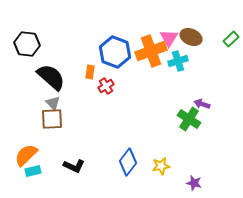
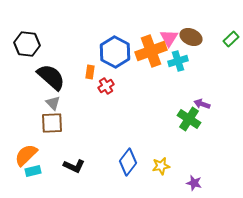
blue hexagon: rotated 8 degrees clockwise
brown square: moved 4 px down
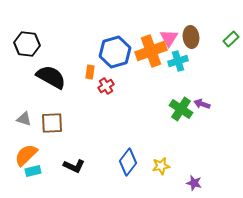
brown ellipse: rotated 60 degrees clockwise
blue hexagon: rotated 16 degrees clockwise
black semicircle: rotated 12 degrees counterclockwise
gray triangle: moved 29 px left, 16 px down; rotated 28 degrees counterclockwise
green cross: moved 8 px left, 10 px up
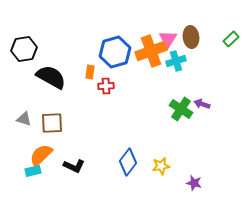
pink triangle: moved 1 px left, 1 px down
black hexagon: moved 3 px left, 5 px down; rotated 15 degrees counterclockwise
cyan cross: moved 2 px left
red cross: rotated 28 degrees clockwise
orange semicircle: moved 15 px right
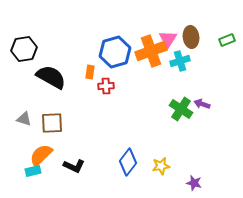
green rectangle: moved 4 px left, 1 px down; rotated 21 degrees clockwise
cyan cross: moved 4 px right
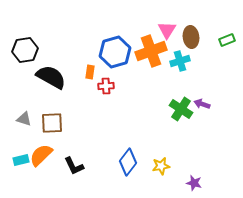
pink triangle: moved 1 px left, 9 px up
black hexagon: moved 1 px right, 1 px down
black L-shape: rotated 40 degrees clockwise
cyan rectangle: moved 12 px left, 11 px up
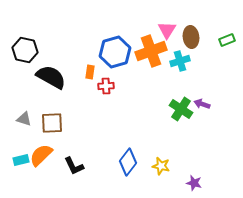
black hexagon: rotated 20 degrees clockwise
yellow star: rotated 24 degrees clockwise
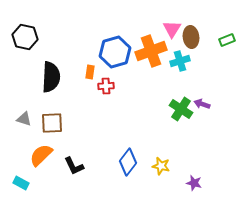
pink triangle: moved 5 px right, 1 px up
black hexagon: moved 13 px up
black semicircle: rotated 64 degrees clockwise
cyan rectangle: moved 23 px down; rotated 42 degrees clockwise
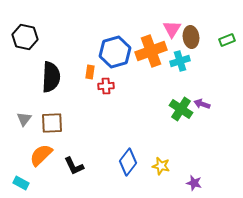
gray triangle: rotated 49 degrees clockwise
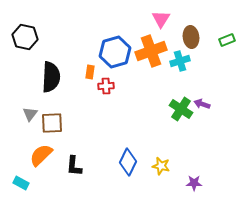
pink triangle: moved 11 px left, 10 px up
gray triangle: moved 6 px right, 5 px up
blue diamond: rotated 12 degrees counterclockwise
black L-shape: rotated 30 degrees clockwise
purple star: rotated 14 degrees counterclockwise
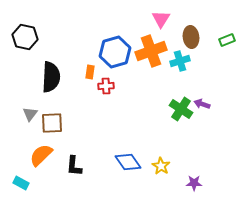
blue diamond: rotated 60 degrees counterclockwise
yellow star: rotated 18 degrees clockwise
